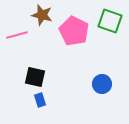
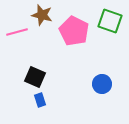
pink line: moved 3 px up
black square: rotated 10 degrees clockwise
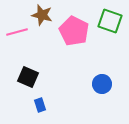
black square: moved 7 px left
blue rectangle: moved 5 px down
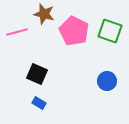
brown star: moved 2 px right, 1 px up
green square: moved 10 px down
black square: moved 9 px right, 3 px up
blue circle: moved 5 px right, 3 px up
blue rectangle: moved 1 px left, 2 px up; rotated 40 degrees counterclockwise
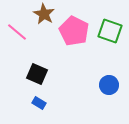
brown star: rotated 15 degrees clockwise
pink line: rotated 55 degrees clockwise
blue circle: moved 2 px right, 4 px down
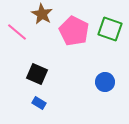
brown star: moved 2 px left
green square: moved 2 px up
blue circle: moved 4 px left, 3 px up
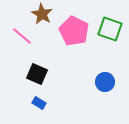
pink line: moved 5 px right, 4 px down
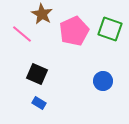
pink pentagon: rotated 20 degrees clockwise
pink line: moved 2 px up
blue circle: moved 2 px left, 1 px up
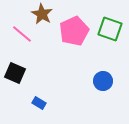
black square: moved 22 px left, 1 px up
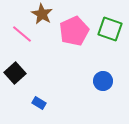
black square: rotated 25 degrees clockwise
